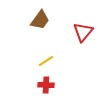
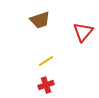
brown trapezoid: rotated 35 degrees clockwise
red cross: rotated 21 degrees counterclockwise
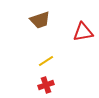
red triangle: rotated 40 degrees clockwise
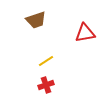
brown trapezoid: moved 4 px left
red triangle: moved 2 px right, 1 px down
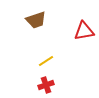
red triangle: moved 1 px left, 2 px up
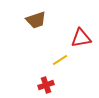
red triangle: moved 3 px left, 7 px down
yellow line: moved 14 px right, 1 px up
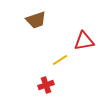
red triangle: moved 3 px right, 3 px down
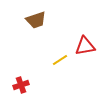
red triangle: moved 1 px right, 5 px down
red cross: moved 25 px left
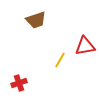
yellow line: rotated 28 degrees counterclockwise
red cross: moved 2 px left, 2 px up
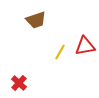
yellow line: moved 8 px up
red cross: rotated 28 degrees counterclockwise
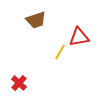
red triangle: moved 6 px left, 9 px up
